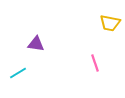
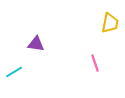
yellow trapezoid: rotated 90 degrees counterclockwise
cyan line: moved 4 px left, 1 px up
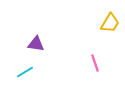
yellow trapezoid: rotated 20 degrees clockwise
cyan line: moved 11 px right
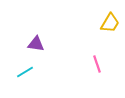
pink line: moved 2 px right, 1 px down
